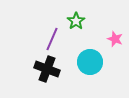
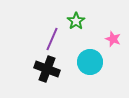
pink star: moved 2 px left
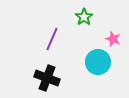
green star: moved 8 px right, 4 px up
cyan circle: moved 8 px right
black cross: moved 9 px down
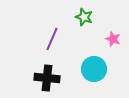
green star: rotated 18 degrees counterclockwise
cyan circle: moved 4 px left, 7 px down
black cross: rotated 15 degrees counterclockwise
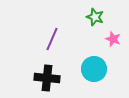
green star: moved 11 px right
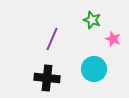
green star: moved 3 px left, 3 px down
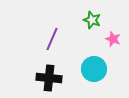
black cross: moved 2 px right
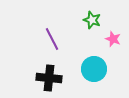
purple line: rotated 50 degrees counterclockwise
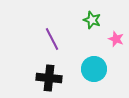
pink star: moved 3 px right
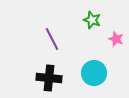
cyan circle: moved 4 px down
